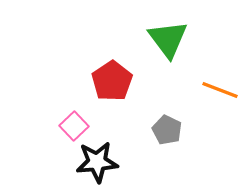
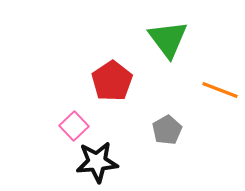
gray pentagon: rotated 16 degrees clockwise
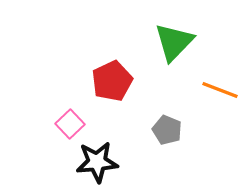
green triangle: moved 6 px right, 3 px down; rotated 21 degrees clockwise
red pentagon: rotated 9 degrees clockwise
pink square: moved 4 px left, 2 px up
gray pentagon: rotated 20 degrees counterclockwise
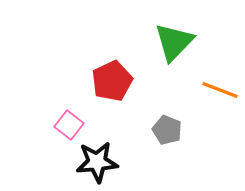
pink square: moved 1 px left, 1 px down; rotated 8 degrees counterclockwise
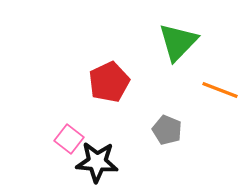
green triangle: moved 4 px right
red pentagon: moved 3 px left, 1 px down
pink square: moved 14 px down
black star: rotated 9 degrees clockwise
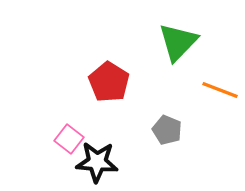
red pentagon: rotated 15 degrees counterclockwise
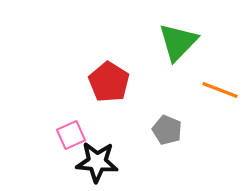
pink square: moved 2 px right, 4 px up; rotated 28 degrees clockwise
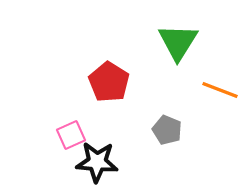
green triangle: rotated 12 degrees counterclockwise
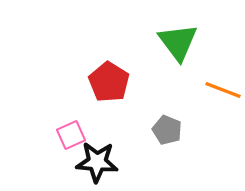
green triangle: rotated 9 degrees counterclockwise
orange line: moved 3 px right
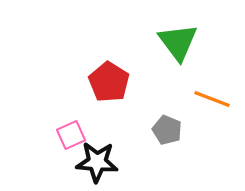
orange line: moved 11 px left, 9 px down
